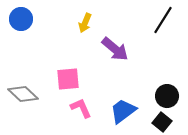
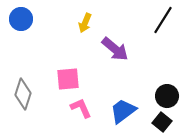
gray diamond: rotated 64 degrees clockwise
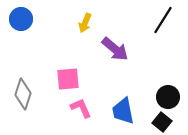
black circle: moved 1 px right, 1 px down
blue trapezoid: rotated 64 degrees counterclockwise
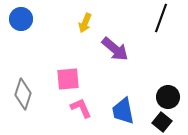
black line: moved 2 px left, 2 px up; rotated 12 degrees counterclockwise
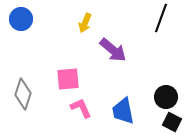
purple arrow: moved 2 px left, 1 px down
black circle: moved 2 px left
black square: moved 10 px right; rotated 12 degrees counterclockwise
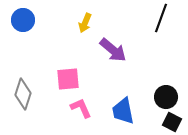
blue circle: moved 2 px right, 1 px down
